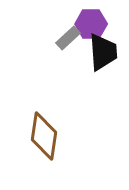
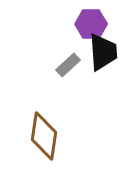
gray rectangle: moved 27 px down
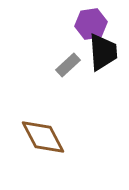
purple hexagon: rotated 8 degrees counterclockwise
brown diamond: moved 1 px left, 1 px down; rotated 36 degrees counterclockwise
